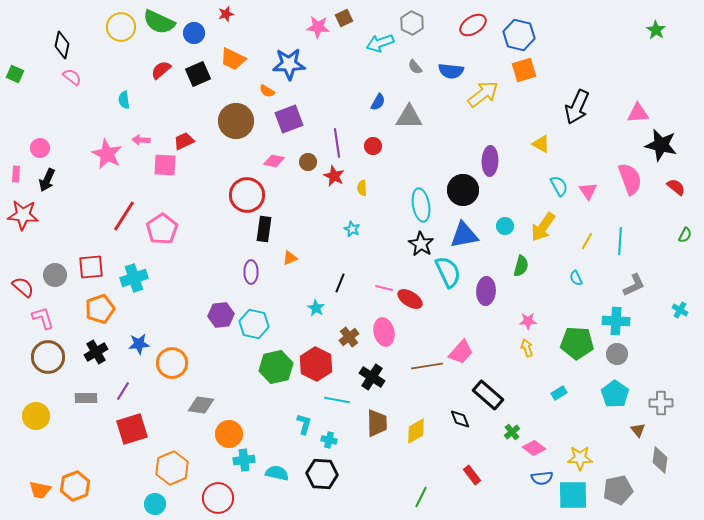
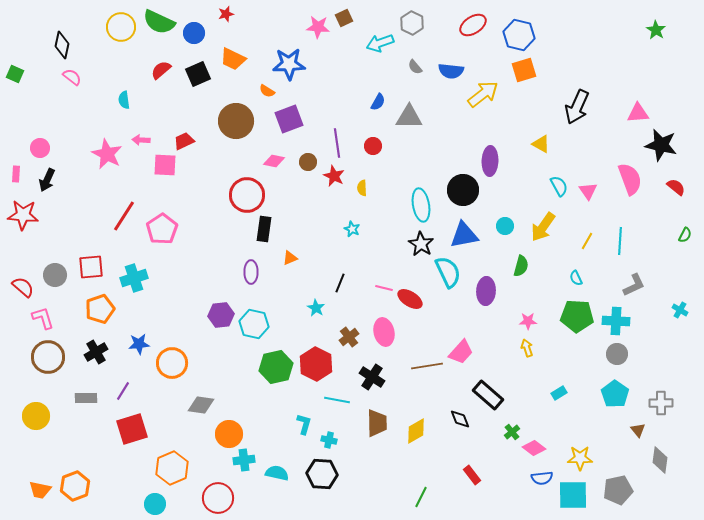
green pentagon at (577, 343): moved 27 px up
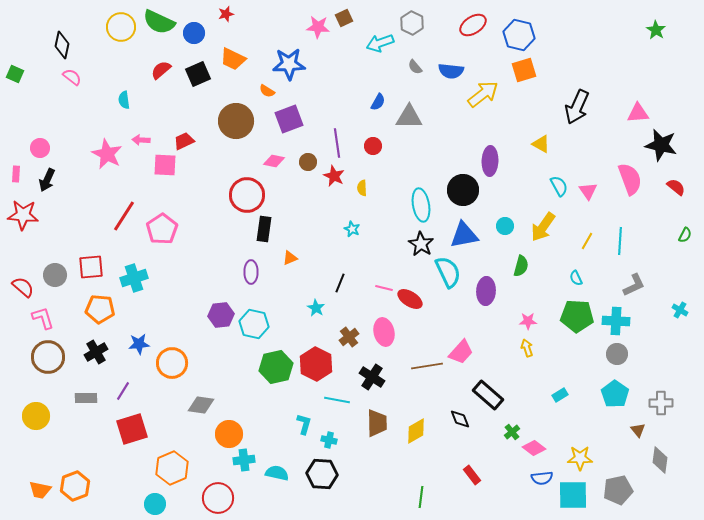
orange pentagon at (100, 309): rotated 24 degrees clockwise
cyan rectangle at (559, 393): moved 1 px right, 2 px down
green line at (421, 497): rotated 20 degrees counterclockwise
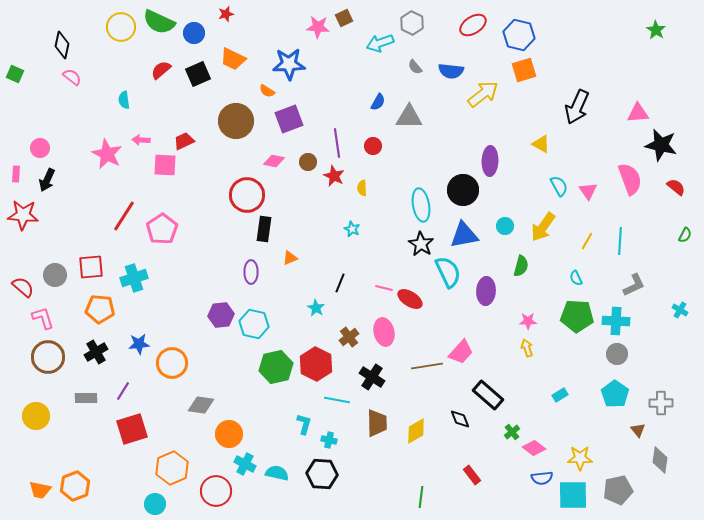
cyan cross at (244, 460): moved 1 px right, 4 px down; rotated 35 degrees clockwise
red circle at (218, 498): moved 2 px left, 7 px up
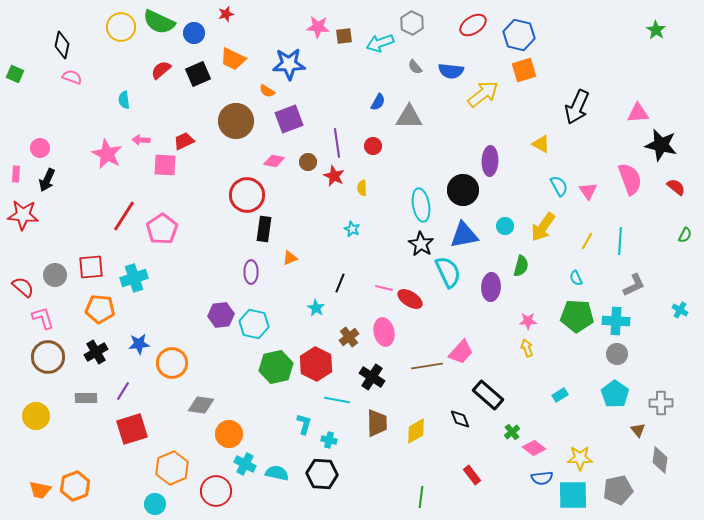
brown square at (344, 18): moved 18 px down; rotated 18 degrees clockwise
pink semicircle at (72, 77): rotated 18 degrees counterclockwise
purple ellipse at (486, 291): moved 5 px right, 4 px up
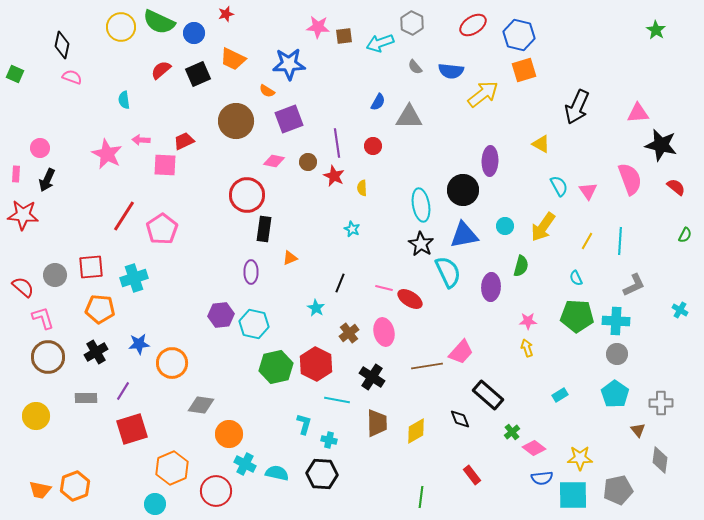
brown cross at (349, 337): moved 4 px up
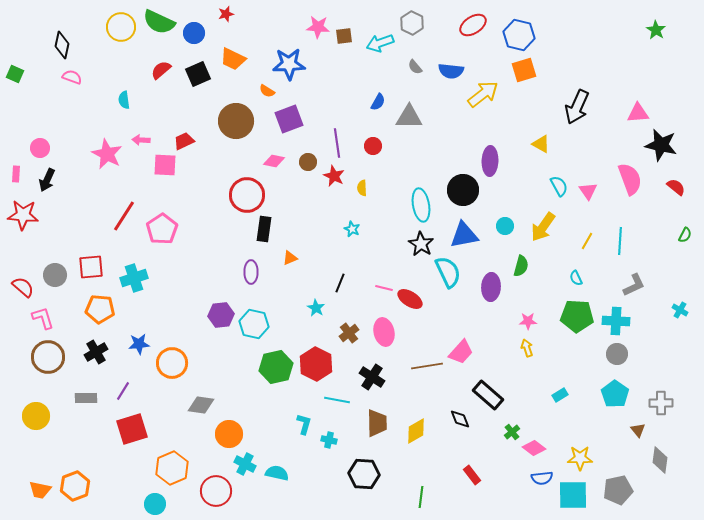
black hexagon at (322, 474): moved 42 px right
